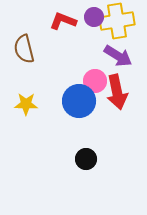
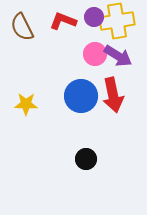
brown semicircle: moved 2 px left, 22 px up; rotated 12 degrees counterclockwise
pink circle: moved 27 px up
red arrow: moved 4 px left, 3 px down
blue circle: moved 2 px right, 5 px up
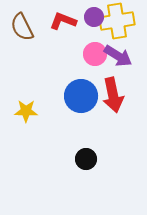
yellow star: moved 7 px down
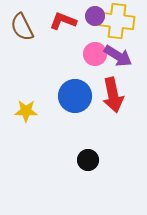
purple circle: moved 1 px right, 1 px up
yellow cross: rotated 16 degrees clockwise
blue circle: moved 6 px left
black circle: moved 2 px right, 1 px down
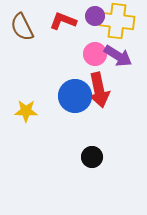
red arrow: moved 14 px left, 5 px up
black circle: moved 4 px right, 3 px up
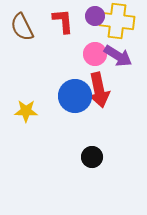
red L-shape: rotated 64 degrees clockwise
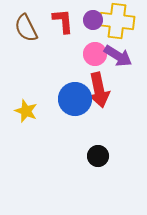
purple circle: moved 2 px left, 4 px down
brown semicircle: moved 4 px right, 1 px down
blue circle: moved 3 px down
yellow star: rotated 20 degrees clockwise
black circle: moved 6 px right, 1 px up
